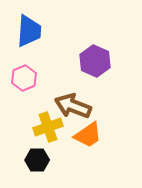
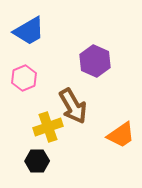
blue trapezoid: rotated 56 degrees clockwise
brown arrow: rotated 141 degrees counterclockwise
orange trapezoid: moved 33 px right
black hexagon: moved 1 px down
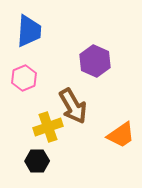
blue trapezoid: rotated 56 degrees counterclockwise
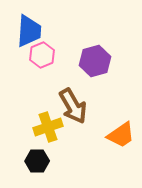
purple hexagon: rotated 20 degrees clockwise
pink hexagon: moved 18 px right, 23 px up
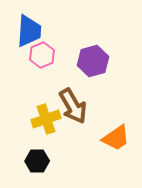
purple hexagon: moved 2 px left
yellow cross: moved 2 px left, 8 px up
orange trapezoid: moved 5 px left, 3 px down
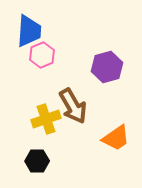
purple hexagon: moved 14 px right, 6 px down
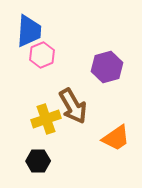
black hexagon: moved 1 px right
